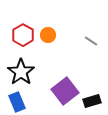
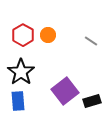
blue rectangle: moved 1 px right, 1 px up; rotated 18 degrees clockwise
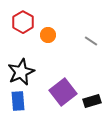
red hexagon: moved 13 px up
black star: rotated 12 degrees clockwise
purple square: moved 2 px left, 1 px down
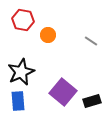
red hexagon: moved 2 px up; rotated 20 degrees counterclockwise
purple square: rotated 12 degrees counterclockwise
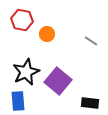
red hexagon: moved 1 px left
orange circle: moved 1 px left, 1 px up
black star: moved 5 px right
purple square: moved 5 px left, 11 px up
black rectangle: moved 2 px left, 2 px down; rotated 24 degrees clockwise
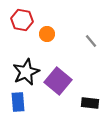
gray line: rotated 16 degrees clockwise
blue rectangle: moved 1 px down
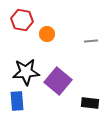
gray line: rotated 56 degrees counterclockwise
black star: rotated 20 degrees clockwise
blue rectangle: moved 1 px left, 1 px up
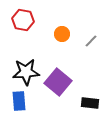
red hexagon: moved 1 px right
orange circle: moved 15 px right
gray line: rotated 40 degrees counterclockwise
purple square: moved 1 px down
blue rectangle: moved 2 px right
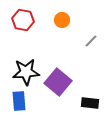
orange circle: moved 14 px up
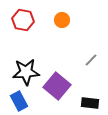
gray line: moved 19 px down
purple square: moved 1 px left, 4 px down
blue rectangle: rotated 24 degrees counterclockwise
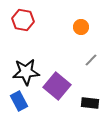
orange circle: moved 19 px right, 7 px down
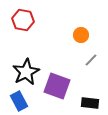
orange circle: moved 8 px down
black star: rotated 24 degrees counterclockwise
purple square: rotated 20 degrees counterclockwise
